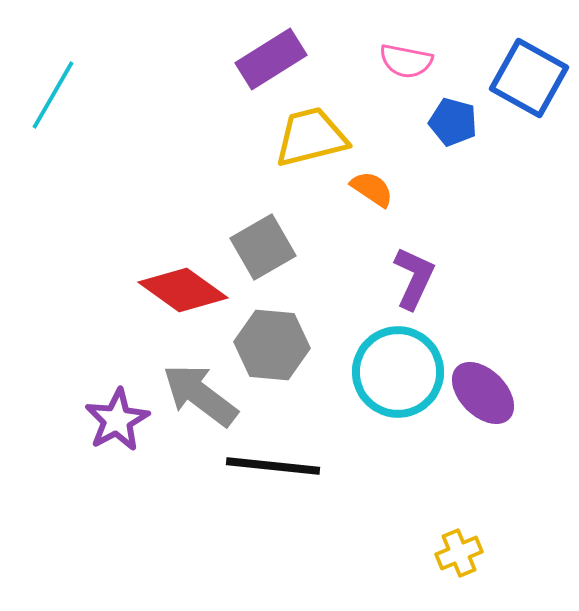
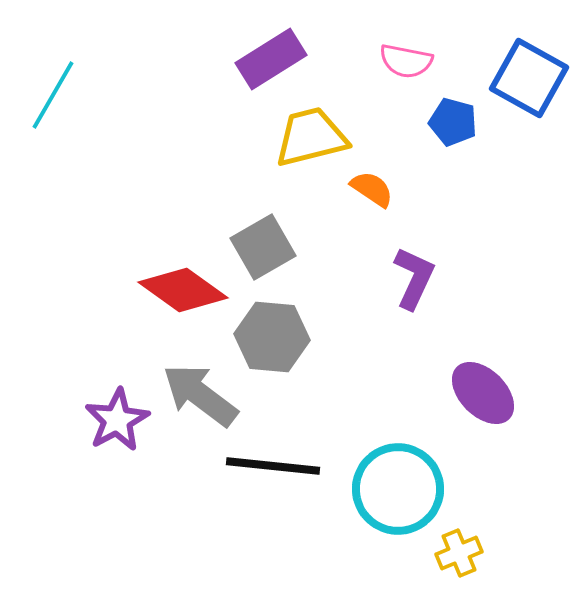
gray hexagon: moved 8 px up
cyan circle: moved 117 px down
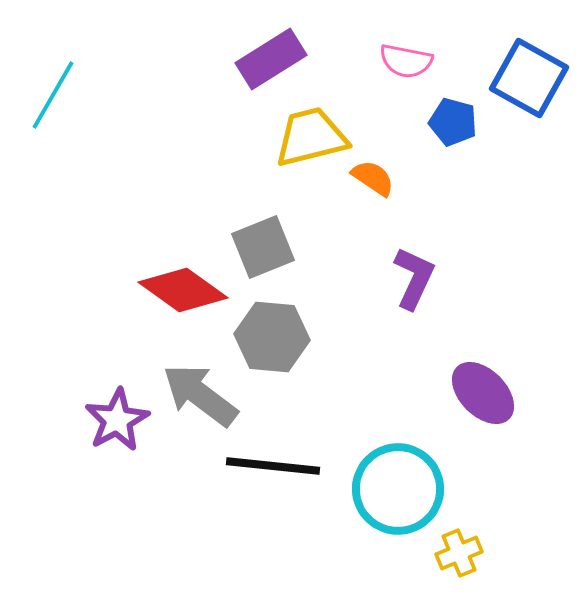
orange semicircle: moved 1 px right, 11 px up
gray square: rotated 8 degrees clockwise
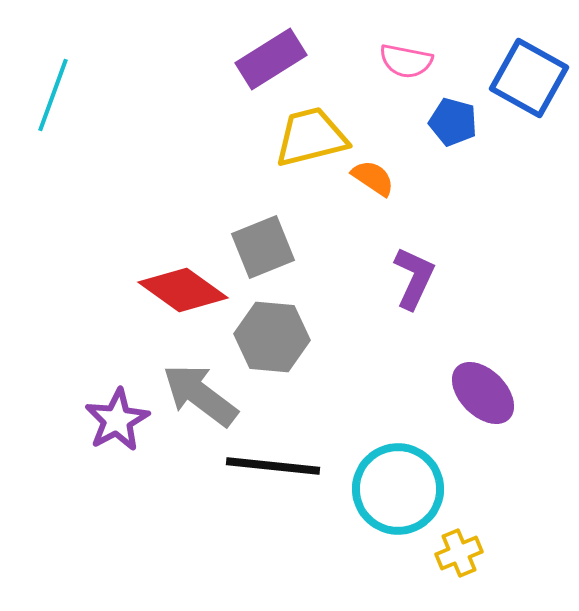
cyan line: rotated 10 degrees counterclockwise
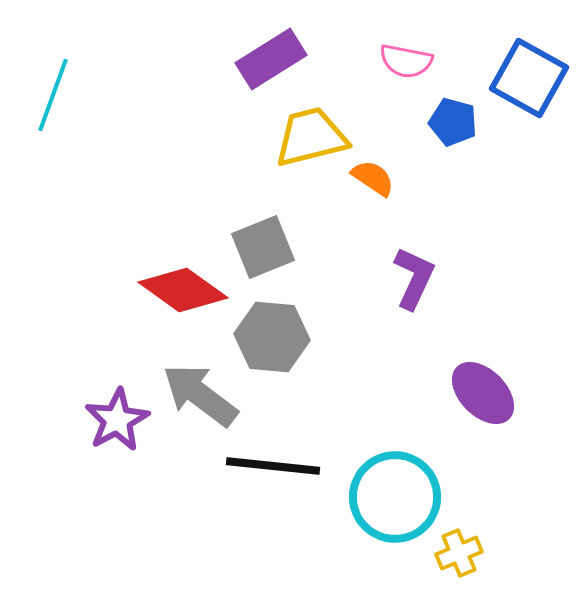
cyan circle: moved 3 px left, 8 px down
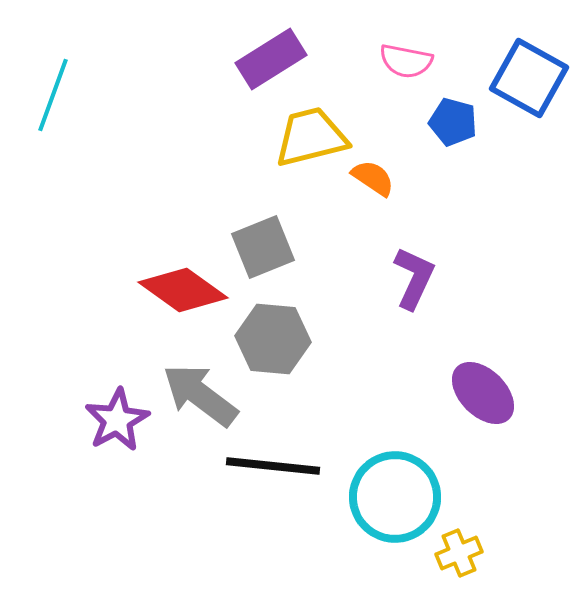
gray hexagon: moved 1 px right, 2 px down
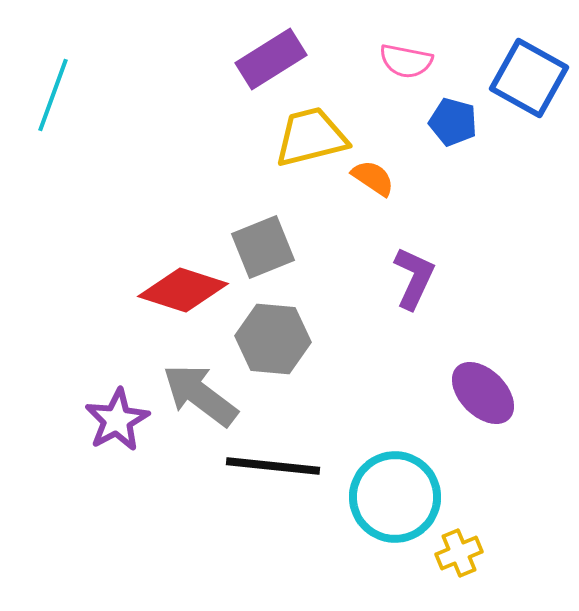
red diamond: rotated 18 degrees counterclockwise
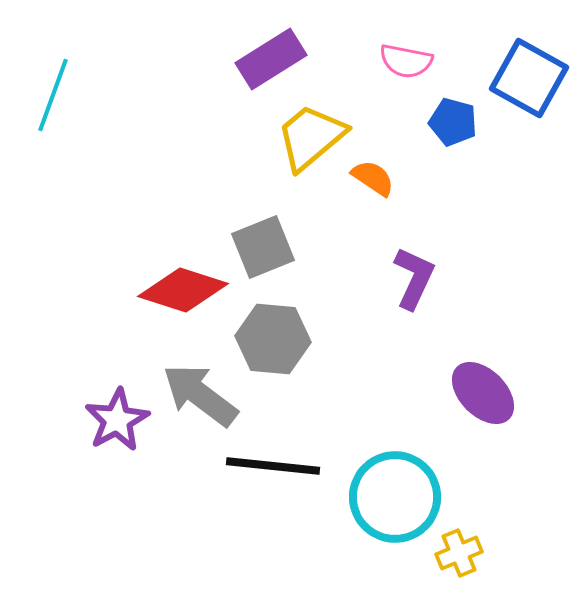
yellow trapezoid: rotated 26 degrees counterclockwise
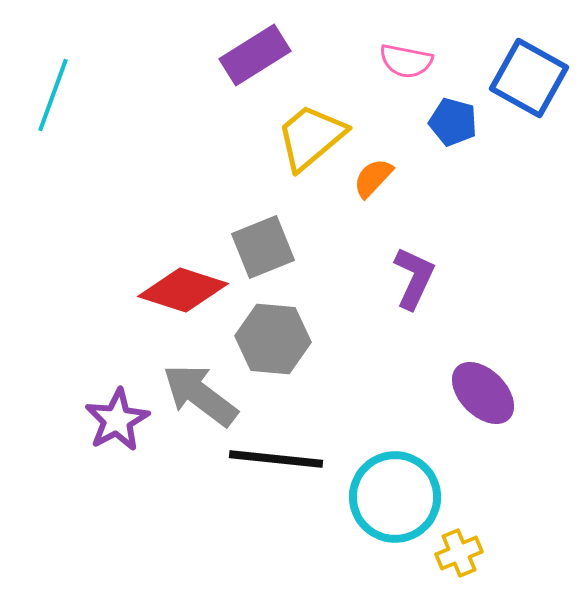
purple rectangle: moved 16 px left, 4 px up
orange semicircle: rotated 81 degrees counterclockwise
black line: moved 3 px right, 7 px up
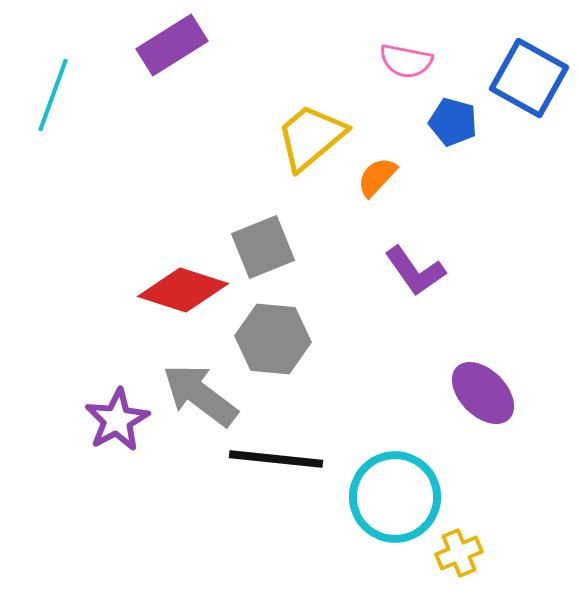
purple rectangle: moved 83 px left, 10 px up
orange semicircle: moved 4 px right, 1 px up
purple L-shape: moved 1 px right, 7 px up; rotated 120 degrees clockwise
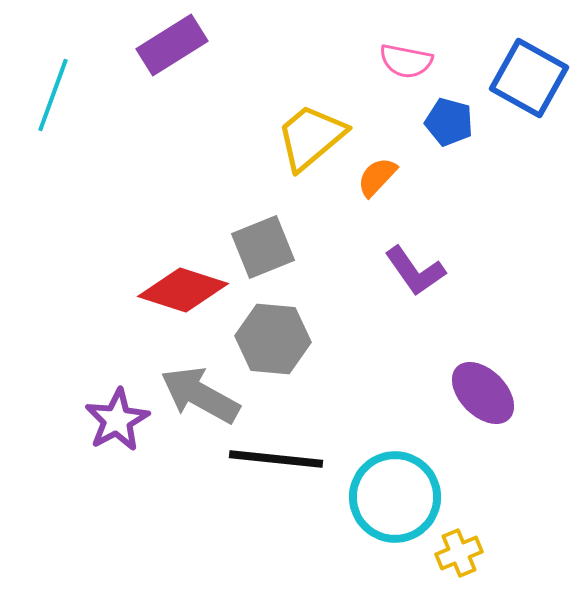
blue pentagon: moved 4 px left
gray arrow: rotated 8 degrees counterclockwise
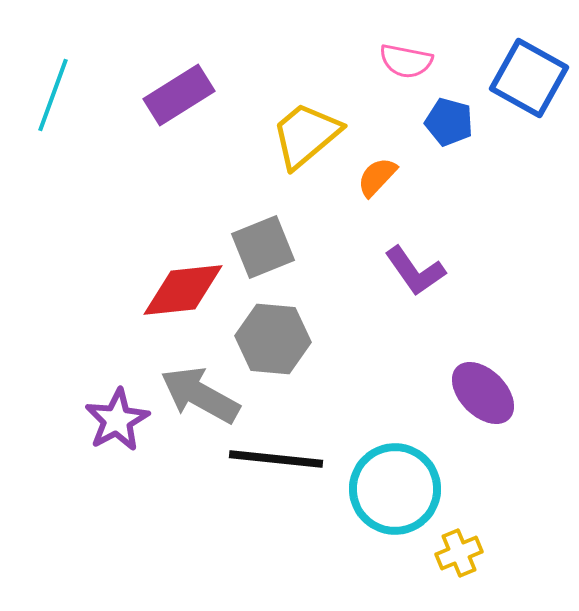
purple rectangle: moved 7 px right, 50 px down
yellow trapezoid: moved 5 px left, 2 px up
red diamond: rotated 24 degrees counterclockwise
cyan circle: moved 8 px up
